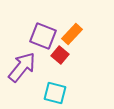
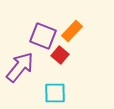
orange rectangle: moved 3 px up
purple arrow: moved 2 px left
cyan square: rotated 15 degrees counterclockwise
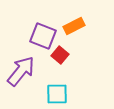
orange rectangle: moved 2 px right, 5 px up; rotated 20 degrees clockwise
purple arrow: moved 1 px right, 4 px down
cyan square: moved 2 px right, 1 px down
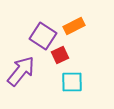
purple square: rotated 12 degrees clockwise
red square: rotated 24 degrees clockwise
cyan square: moved 15 px right, 12 px up
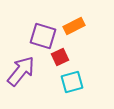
purple square: rotated 16 degrees counterclockwise
red square: moved 2 px down
cyan square: rotated 15 degrees counterclockwise
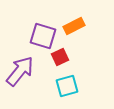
purple arrow: moved 1 px left
cyan square: moved 5 px left, 4 px down
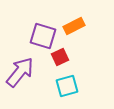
purple arrow: moved 1 px down
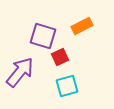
orange rectangle: moved 8 px right
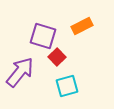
red square: moved 3 px left; rotated 18 degrees counterclockwise
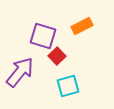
red square: moved 1 px up
cyan square: moved 1 px right
